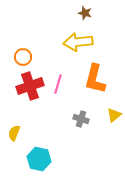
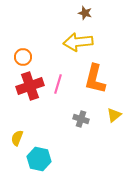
yellow semicircle: moved 3 px right, 5 px down
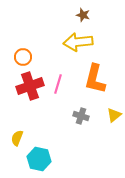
brown star: moved 2 px left, 2 px down
gray cross: moved 3 px up
